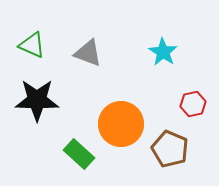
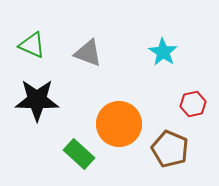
orange circle: moved 2 px left
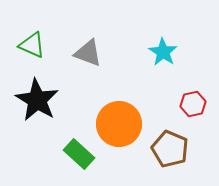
black star: rotated 30 degrees clockwise
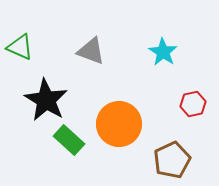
green triangle: moved 12 px left, 2 px down
gray triangle: moved 3 px right, 2 px up
black star: moved 9 px right
brown pentagon: moved 2 px right, 11 px down; rotated 24 degrees clockwise
green rectangle: moved 10 px left, 14 px up
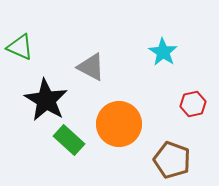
gray triangle: moved 16 px down; rotated 8 degrees clockwise
brown pentagon: rotated 27 degrees counterclockwise
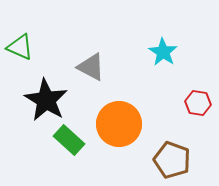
red hexagon: moved 5 px right, 1 px up; rotated 20 degrees clockwise
